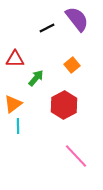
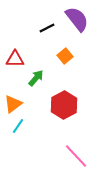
orange square: moved 7 px left, 9 px up
cyan line: rotated 35 degrees clockwise
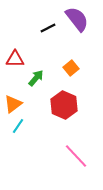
black line: moved 1 px right
orange square: moved 6 px right, 12 px down
red hexagon: rotated 8 degrees counterclockwise
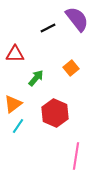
red triangle: moved 5 px up
red hexagon: moved 9 px left, 8 px down
pink line: rotated 52 degrees clockwise
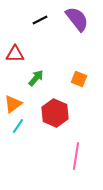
black line: moved 8 px left, 8 px up
orange square: moved 8 px right, 11 px down; rotated 28 degrees counterclockwise
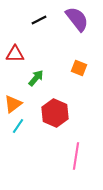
black line: moved 1 px left
orange square: moved 11 px up
